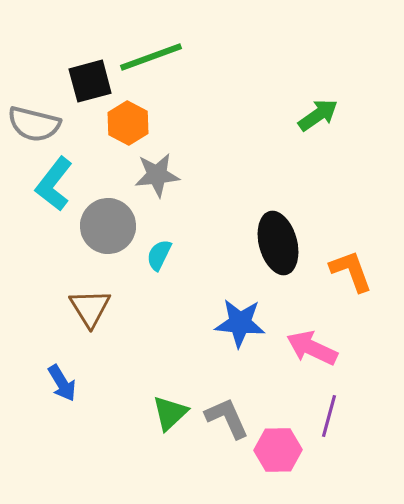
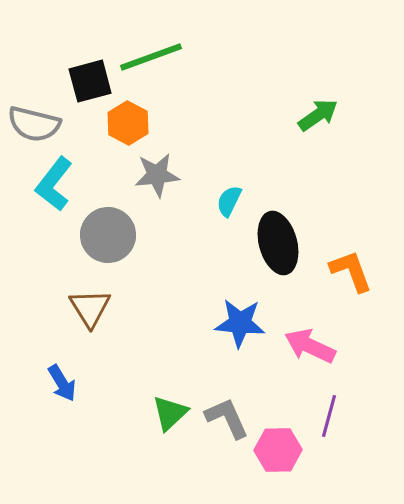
gray circle: moved 9 px down
cyan semicircle: moved 70 px right, 54 px up
pink arrow: moved 2 px left, 2 px up
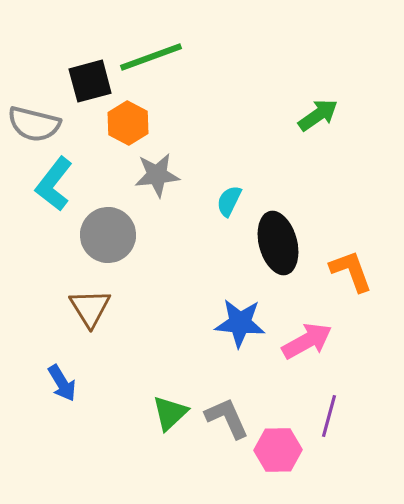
pink arrow: moved 3 px left, 5 px up; rotated 126 degrees clockwise
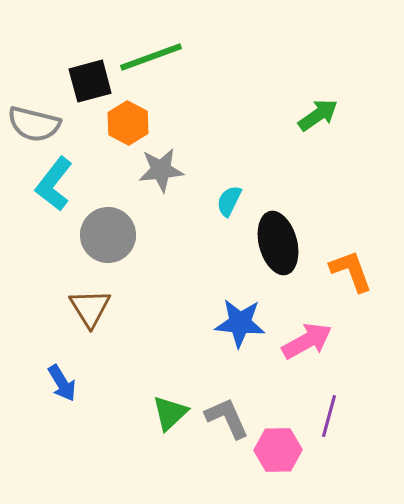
gray star: moved 4 px right, 5 px up
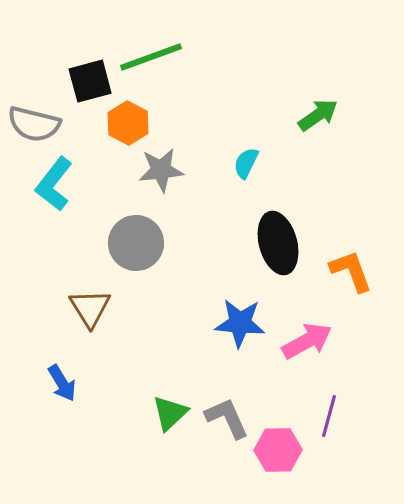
cyan semicircle: moved 17 px right, 38 px up
gray circle: moved 28 px right, 8 px down
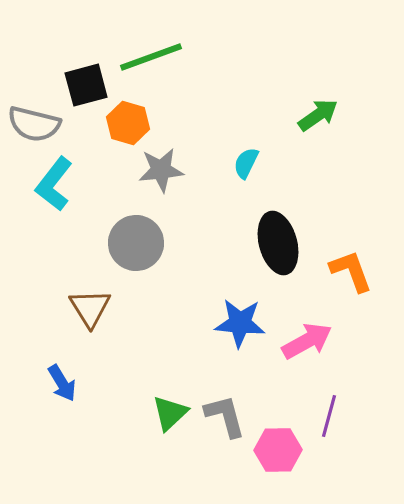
black square: moved 4 px left, 4 px down
orange hexagon: rotated 12 degrees counterclockwise
gray L-shape: moved 2 px left, 2 px up; rotated 9 degrees clockwise
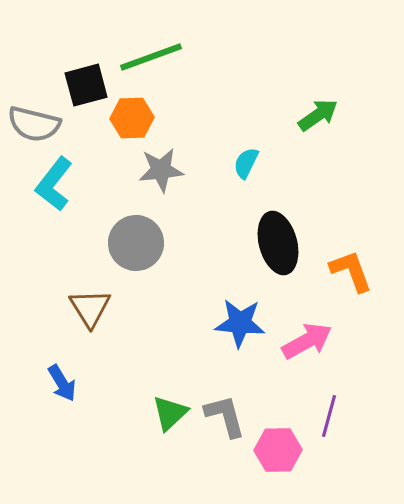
orange hexagon: moved 4 px right, 5 px up; rotated 18 degrees counterclockwise
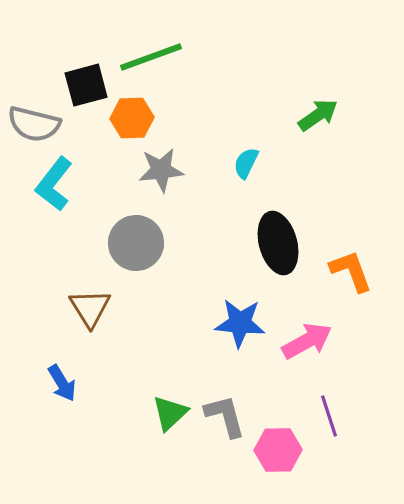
purple line: rotated 33 degrees counterclockwise
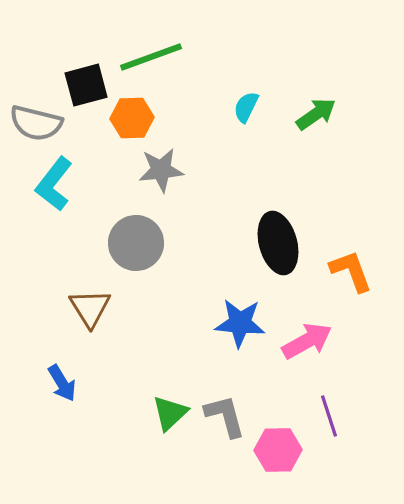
green arrow: moved 2 px left, 1 px up
gray semicircle: moved 2 px right, 1 px up
cyan semicircle: moved 56 px up
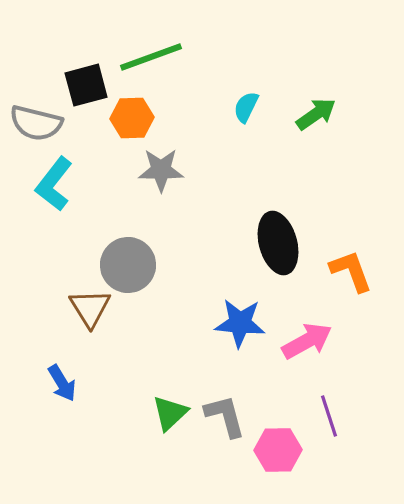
gray star: rotated 6 degrees clockwise
gray circle: moved 8 px left, 22 px down
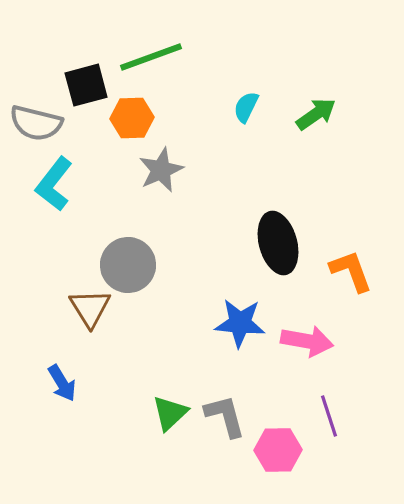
gray star: rotated 24 degrees counterclockwise
pink arrow: rotated 39 degrees clockwise
